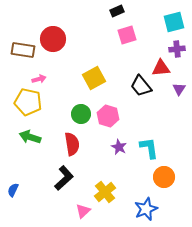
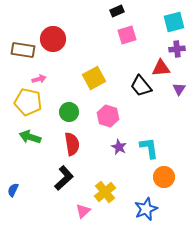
green circle: moved 12 px left, 2 px up
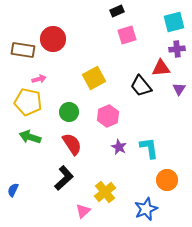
pink hexagon: rotated 20 degrees clockwise
red semicircle: rotated 25 degrees counterclockwise
orange circle: moved 3 px right, 3 px down
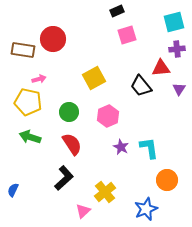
purple star: moved 2 px right
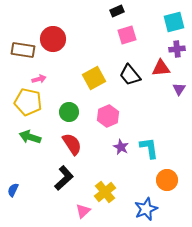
black trapezoid: moved 11 px left, 11 px up
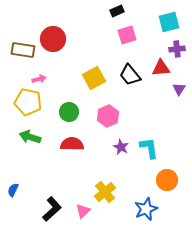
cyan square: moved 5 px left
red semicircle: rotated 55 degrees counterclockwise
black L-shape: moved 12 px left, 31 px down
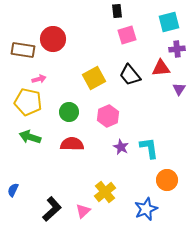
black rectangle: rotated 72 degrees counterclockwise
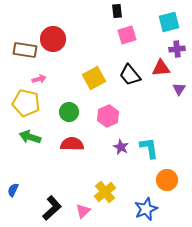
brown rectangle: moved 2 px right
yellow pentagon: moved 2 px left, 1 px down
black L-shape: moved 1 px up
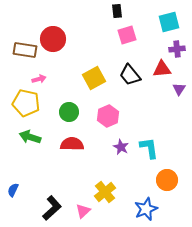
red triangle: moved 1 px right, 1 px down
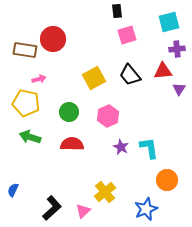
red triangle: moved 1 px right, 2 px down
